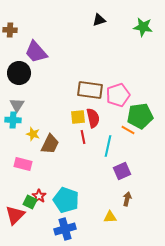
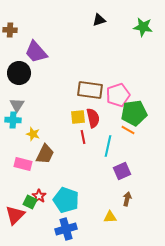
green pentagon: moved 6 px left, 3 px up
brown trapezoid: moved 5 px left, 10 px down
blue cross: moved 1 px right
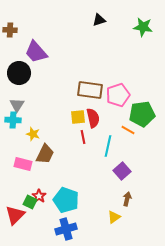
green pentagon: moved 8 px right, 1 px down
purple square: rotated 18 degrees counterclockwise
yellow triangle: moved 4 px right; rotated 32 degrees counterclockwise
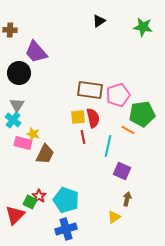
black triangle: moved 1 px down; rotated 16 degrees counterclockwise
cyan cross: rotated 35 degrees clockwise
pink rectangle: moved 21 px up
purple square: rotated 24 degrees counterclockwise
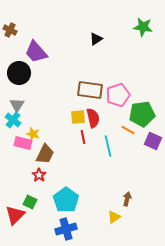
black triangle: moved 3 px left, 18 px down
brown cross: rotated 24 degrees clockwise
cyan line: rotated 25 degrees counterclockwise
purple square: moved 31 px right, 30 px up
red star: moved 21 px up
cyan pentagon: rotated 15 degrees clockwise
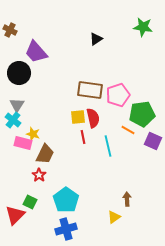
brown arrow: rotated 16 degrees counterclockwise
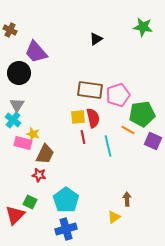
red star: rotated 24 degrees counterclockwise
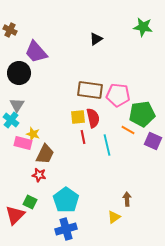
pink pentagon: rotated 25 degrees clockwise
cyan cross: moved 2 px left
cyan line: moved 1 px left, 1 px up
